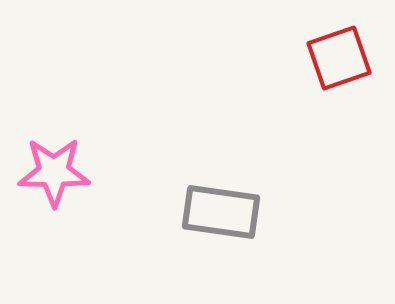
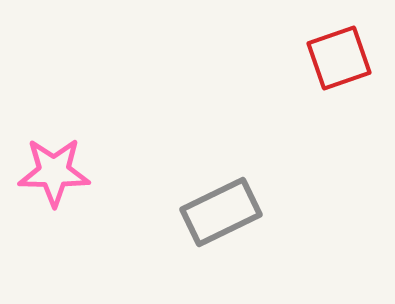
gray rectangle: rotated 34 degrees counterclockwise
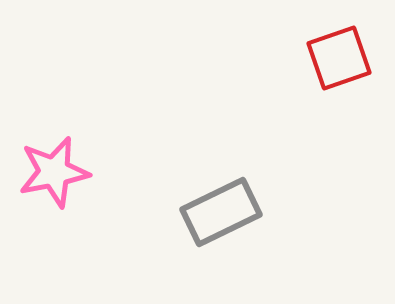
pink star: rotated 12 degrees counterclockwise
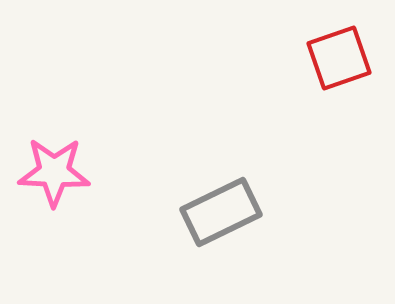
pink star: rotated 14 degrees clockwise
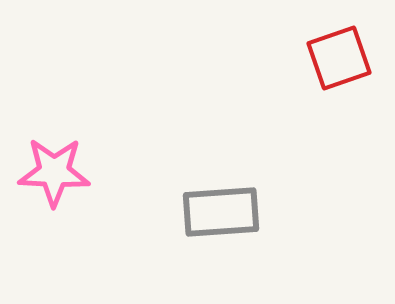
gray rectangle: rotated 22 degrees clockwise
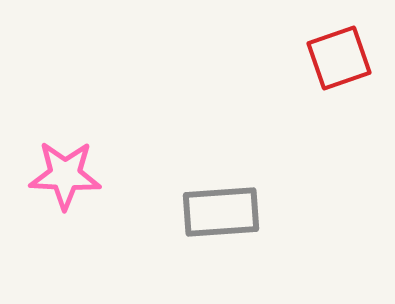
pink star: moved 11 px right, 3 px down
